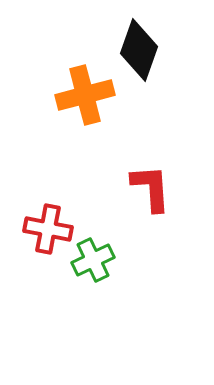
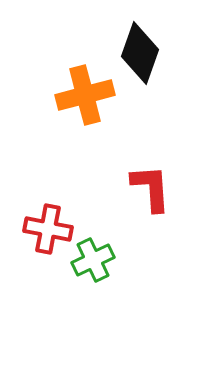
black diamond: moved 1 px right, 3 px down
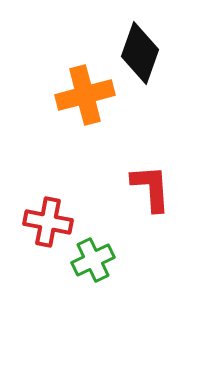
red cross: moved 7 px up
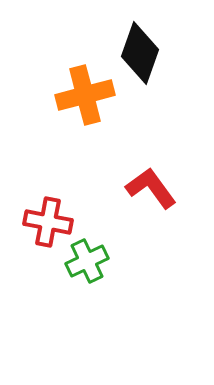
red L-shape: rotated 32 degrees counterclockwise
green cross: moved 6 px left, 1 px down
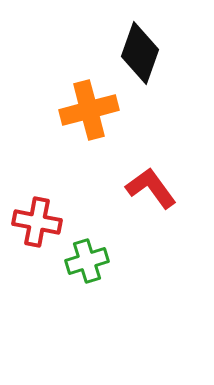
orange cross: moved 4 px right, 15 px down
red cross: moved 11 px left
green cross: rotated 9 degrees clockwise
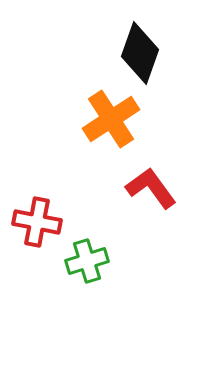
orange cross: moved 22 px right, 9 px down; rotated 18 degrees counterclockwise
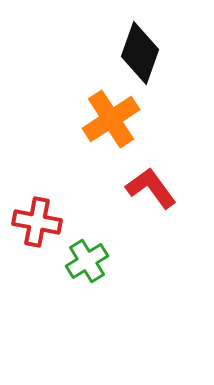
green cross: rotated 15 degrees counterclockwise
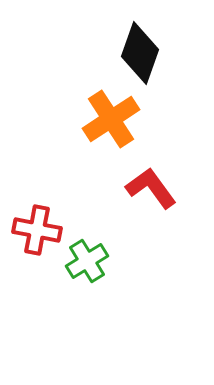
red cross: moved 8 px down
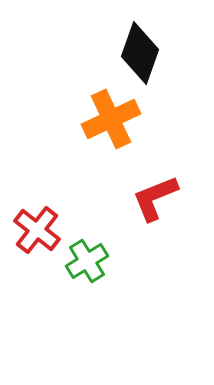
orange cross: rotated 8 degrees clockwise
red L-shape: moved 4 px right, 10 px down; rotated 76 degrees counterclockwise
red cross: rotated 27 degrees clockwise
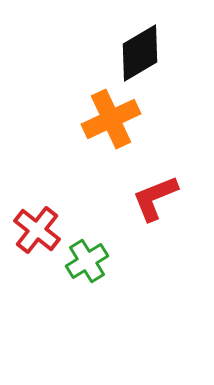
black diamond: rotated 40 degrees clockwise
